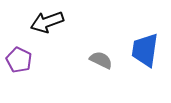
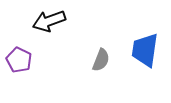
black arrow: moved 2 px right, 1 px up
gray semicircle: rotated 85 degrees clockwise
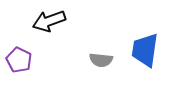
gray semicircle: rotated 75 degrees clockwise
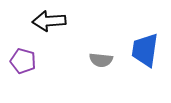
black arrow: rotated 16 degrees clockwise
purple pentagon: moved 4 px right, 1 px down; rotated 10 degrees counterclockwise
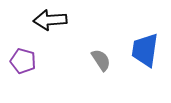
black arrow: moved 1 px right, 1 px up
gray semicircle: rotated 130 degrees counterclockwise
